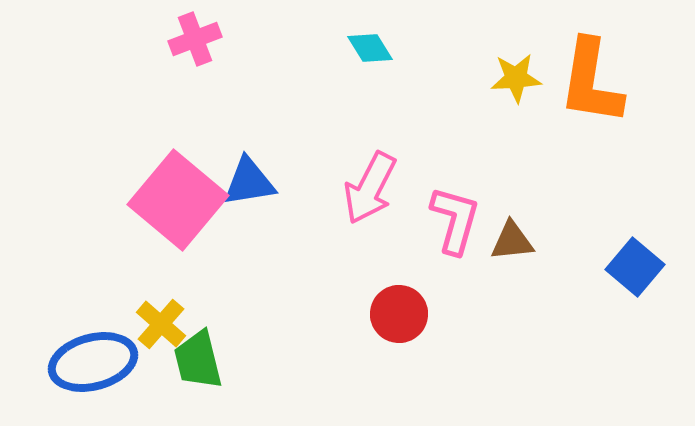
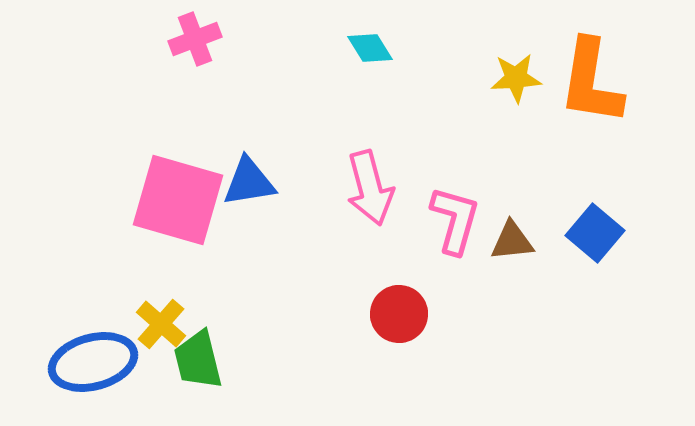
pink arrow: rotated 42 degrees counterclockwise
pink square: rotated 24 degrees counterclockwise
blue square: moved 40 px left, 34 px up
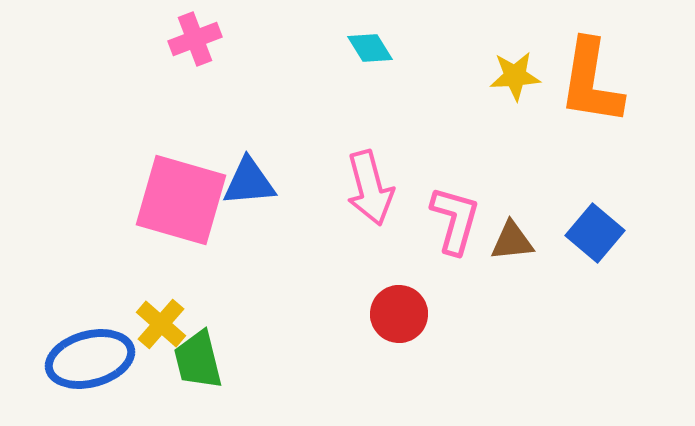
yellow star: moved 1 px left, 2 px up
blue triangle: rotated 4 degrees clockwise
pink square: moved 3 px right
blue ellipse: moved 3 px left, 3 px up
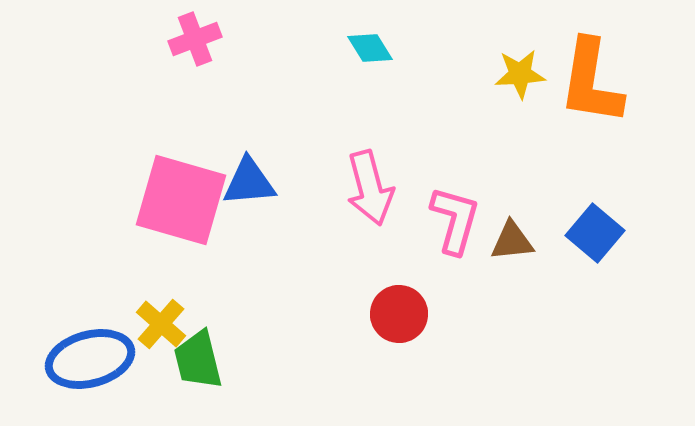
yellow star: moved 5 px right, 2 px up
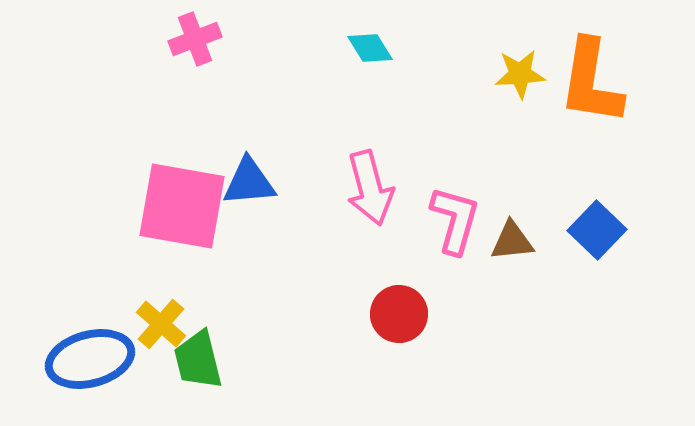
pink square: moved 1 px right, 6 px down; rotated 6 degrees counterclockwise
blue square: moved 2 px right, 3 px up; rotated 4 degrees clockwise
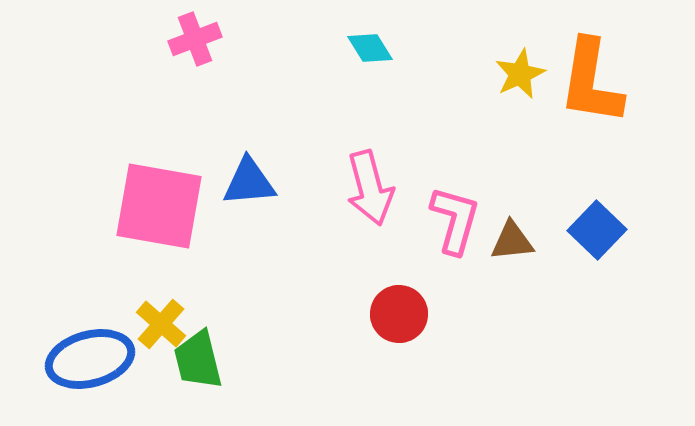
yellow star: rotated 21 degrees counterclockwise
pink square: moved 23 px left
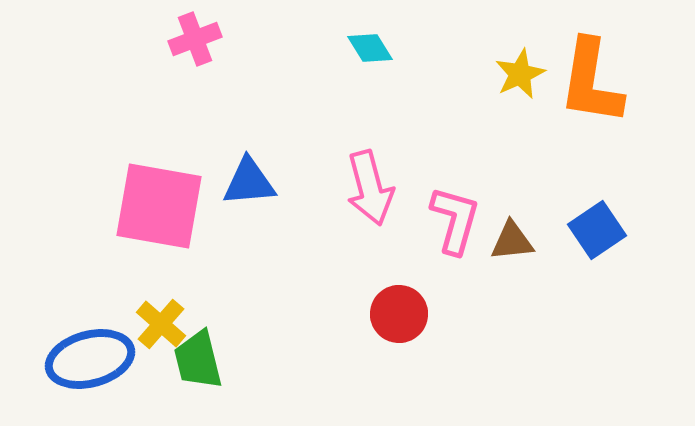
blue square: rotated 12 degrees clockwise
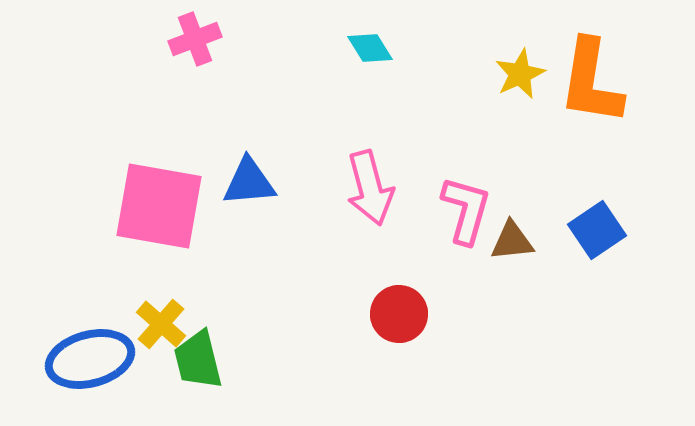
pink L-shape: moved 11 px right, 10 px up
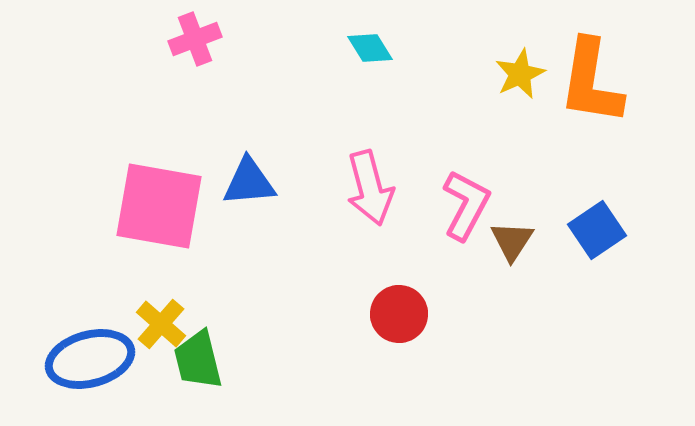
pink L-shape: moved 5 px up; rotated 12 degrees clockwise
brown triangle: rotated 51 degrees counterclockwise
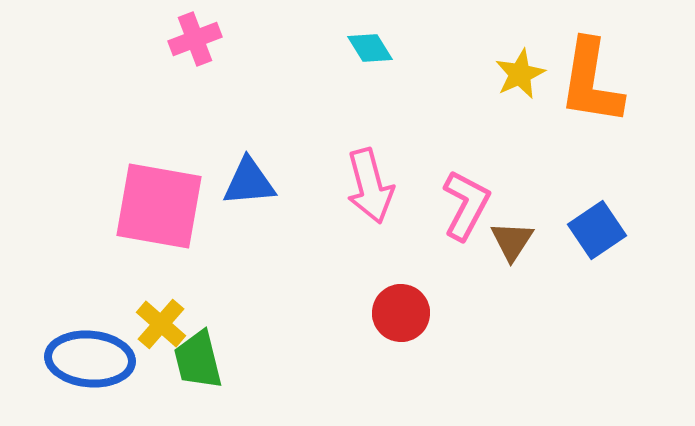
pink arrow: moved 2 px up
red circle: moved 2 px right, 1 px up
blue ellipse: rotated 20 degrees clockwise
